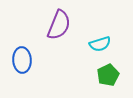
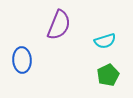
cyan semicircle: moved 5 px right, 3 px up
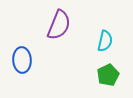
cyan semicircle: rotated 60 degrees counterclockwise
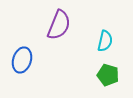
blue ellipse: rotated 20 degrees clockwise
green pentagon: rotated 30 degrees counterclockwise
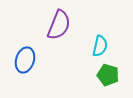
cyan semicircle: moved 5 px left, 5 px down
blue ellipse: moved 3 px right
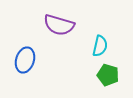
purple semicircle: rotated 84 degrees clockwise
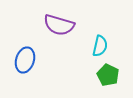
green pentagon: rotated 10 degrees clockwise
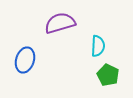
purple semicircle: moved 1 px right, 2 px up; rotated 148 degrees clockwise
cyan semicircle: moved 2 px left; rotated 10 degrees counterclockwise
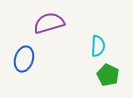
purple semicircle: moved 11 px left
blue ellipse: moved 1 px left, 1 px up
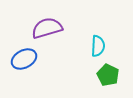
purple semicircle: moved 2 px left, 5 px down
blue ellipse: rotated 45 degrees clockwise
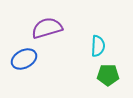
green pentagon: rotated 25 degrees counterclockwise
